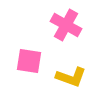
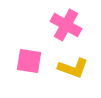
yellow L-shape: moved 2 px right, 9 px up
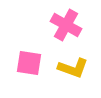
pink square: moved 2 px down
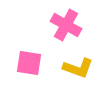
yellow L-shape: moved 5 px right
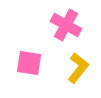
yellow L-shape: rotated 72 degrees counterclockwise
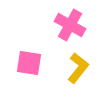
pink cross: moved 4 px right
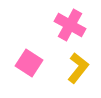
pink square: rotated 24 degrees clockwise
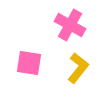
pink square: rotated 24 degrees counterclockwise
